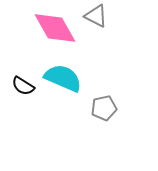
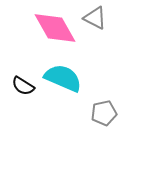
gray triangle: moved 1 px left, 2 px down
gray pentagon: moved 5 px down
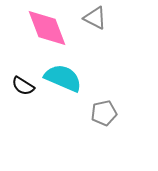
pink diamond: moved 8 px left; rotated 9 degrees clockwise
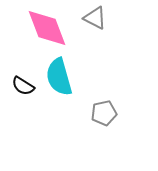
cyan semicircle: moved 4 px left, 1 px up; rotated 129 degrees counterclockwise
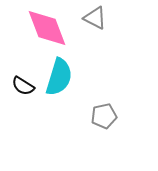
cyan semicircle: rotated 147 degrees counterclockwise
gray pentagon: moved 3 px down
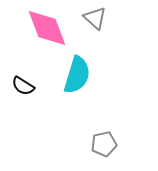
gray triangle: rotated 15 degrees clockwise
cyan semicircle: moved 18 px right, 2 px up
gray pentagon: moved 28 px down
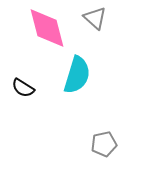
pink diamond: rotated 6 degrees clockwise
black semicircle: moved 2 px down
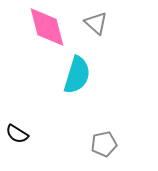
gray triangle: moved 1 px right, 5 px down
pink diamond: moved 1 px up
black semicircle: moved 6 px left, 46 px down
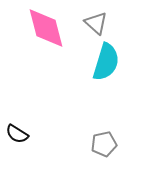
pink diamond: moved 1 px left, 1 px down
cyan semicircle: moved 29 px right, 13 px up
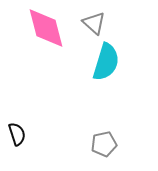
gray triangle: moved 2 px left
black semicircle: rotated 140 degrees counterclockwise
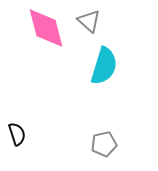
gray triangle: moved 5 px left, 2 px up
cyan semicircle: moved 2 px left, 4 px down
